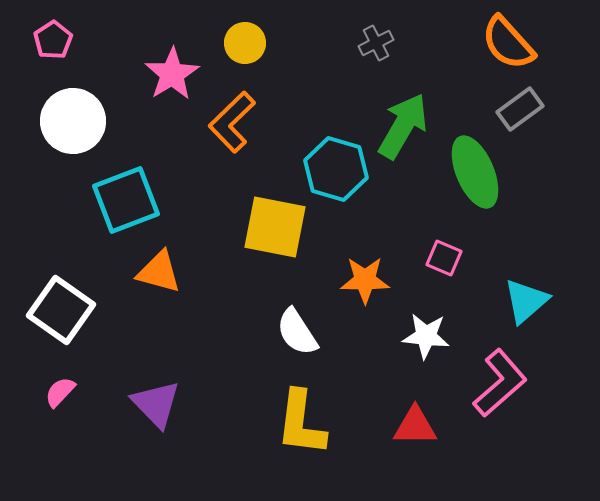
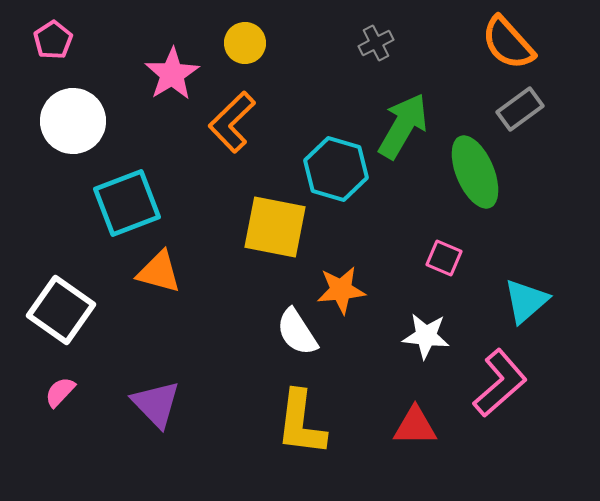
cyan square: moved 1 px right, 3 px down
orange star: moved 24 px left, 10 px down; rotated 6 degrees counterclockwise
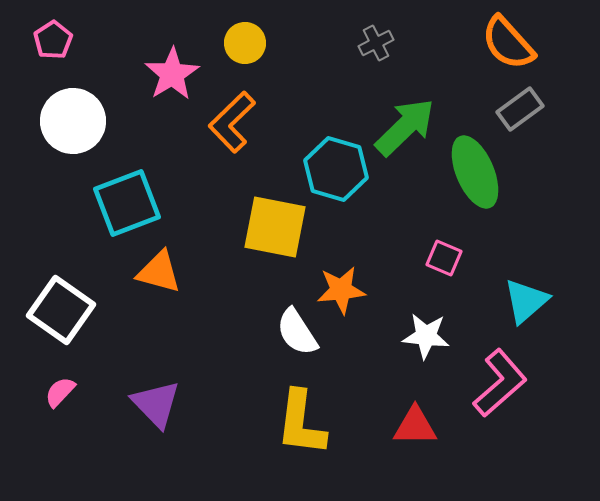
green arrow: moved 2 px right, 1 px down; rotated 16 degrees clockwise
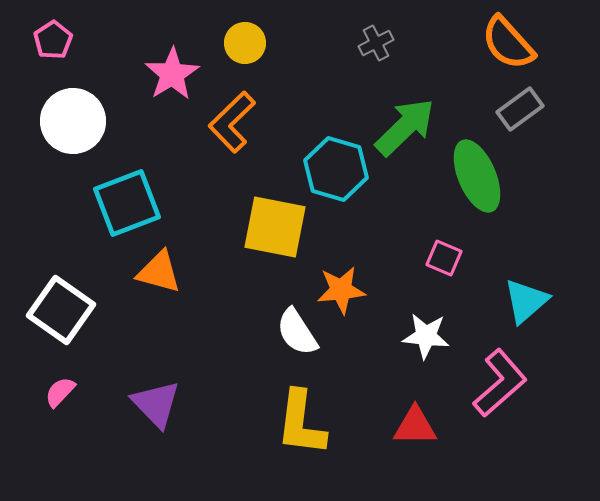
green ellipse: moved 2 px right, 4 px down
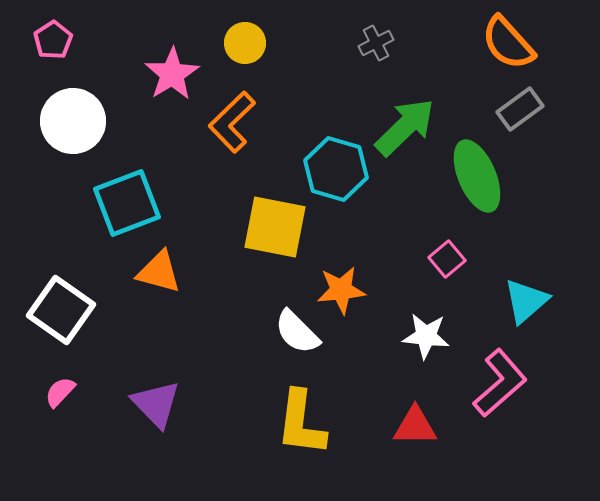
pink square: moved 3 px right, 1 px down; rotated 27 degrees clockwise
white semicircle: rotated 12 degrees counterclockwise
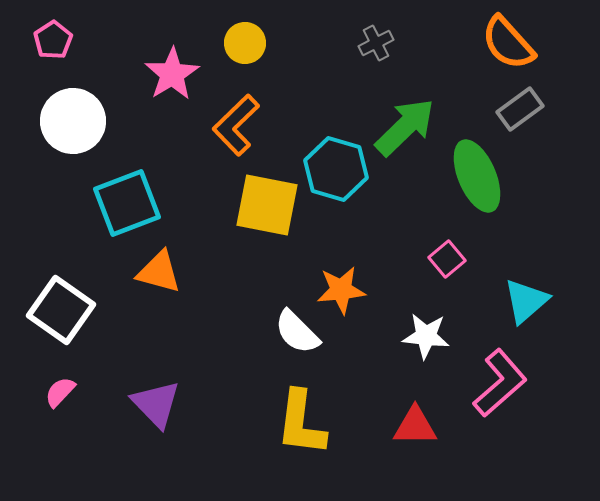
orange L-shape: moved 4 px right, 3 px down
yellow square: moved 8 px left, 22 px up
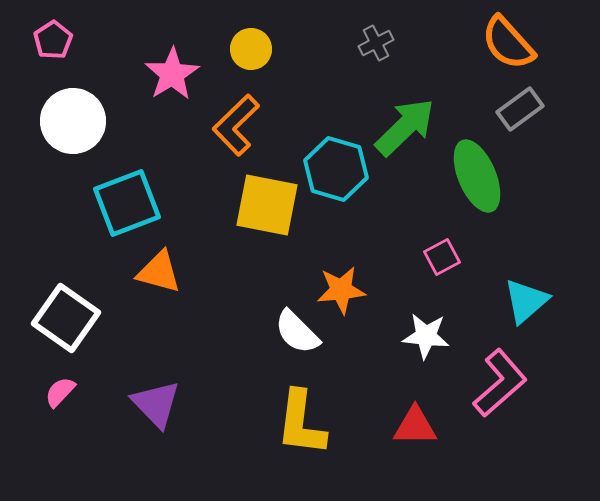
yellow circle: moved 6 px right, 6 px down
pink square: moved 5 px left, 2 px up; rotated 12 degrees clockwise
white square: moved 5 px right, 8 px down
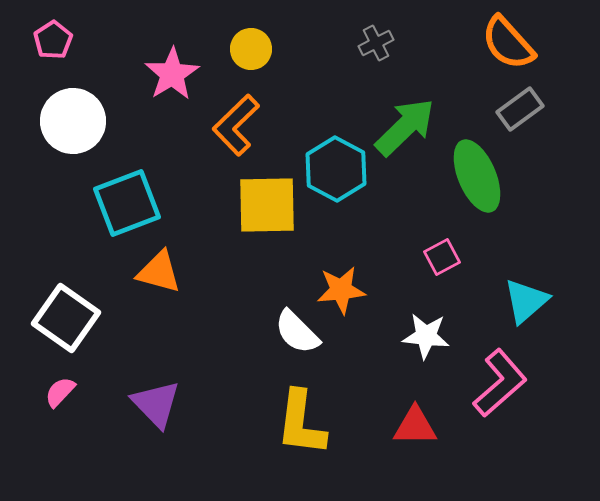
cyan hexagon: rotated 12 degrees clockwise
yellow square: rotated 12 degrees counterclockwise
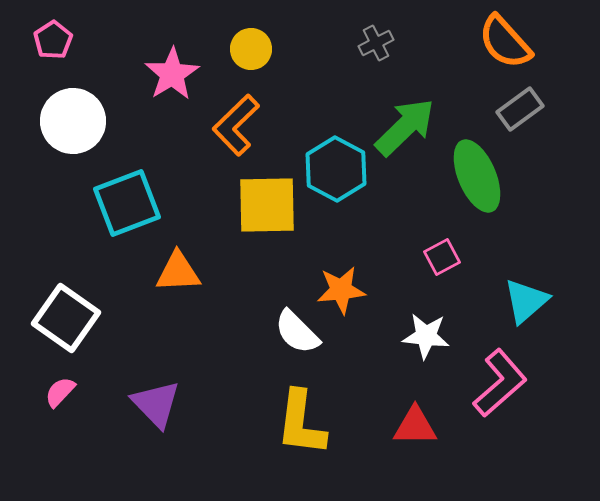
orange semicircle: moved 3 px left, 1 px up
orange triangle: moved 19 px right; rotated 18 degrees counterclockwise
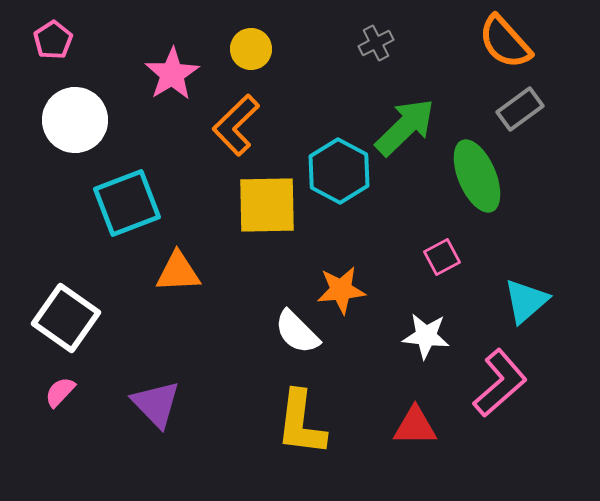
white circle: moved 2 px right, 1 px up
cyan hexagon: moved 3 px right, 2 px down
